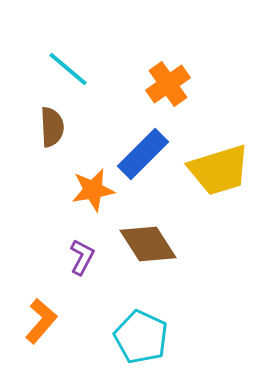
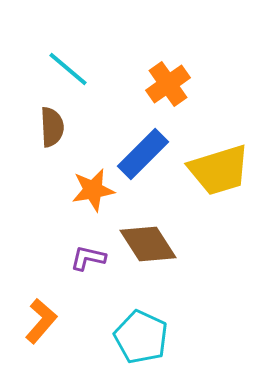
purple L-shape: moved 6 px right, 1 px down; rotated 105 degrees counterclockwise
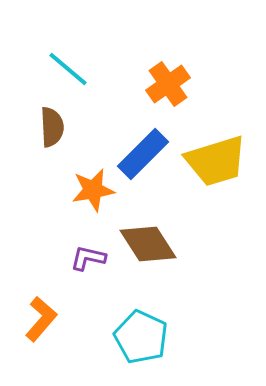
yellow trapezoid: moved 3 px left, 9 px up
orange L-shape: moved 2 px up
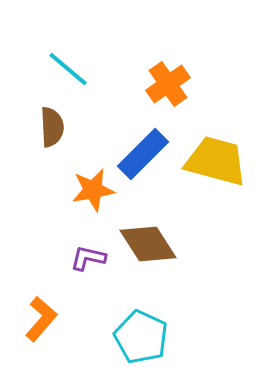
yellow trapezoid: rotated 148 degrees counterclockwise
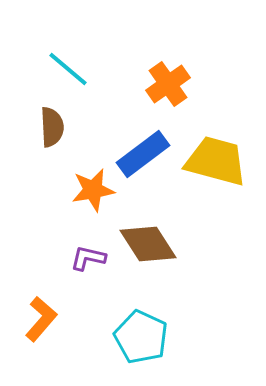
blue rectangle: rotated 8 degrees clockwise
